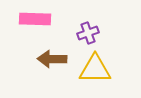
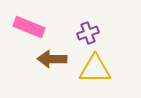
pink rectangle: moved 6 px left, 8 px down; rotated 20 degrees clockwise
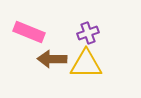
pink rectangle: moved 5 px down
yellow triangle: moved 9 px left, 5 px up
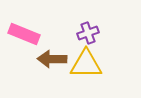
pink rectangle: moved 5 px left, 2 px down
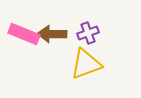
brown arrow: moved 25 px up
yellow triangle: rotated 20 degrees counterclockwise
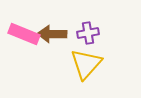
purple cross: rotated 10 degrees clockwise
yellow triangle: rotated 28 degrees counterclockwise
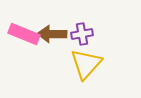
purple cross: moved 6 px left, 1 px down
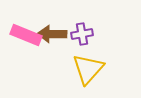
pink rectangle: moved 2 px right, 1 px down
yellow triangle: moved 2 px right, 5 px down
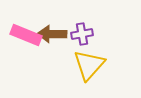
yellow triangle: moved 1 px right, 4 px up
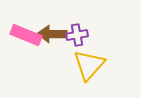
purple cross: moved 5 px left, 1 px down
